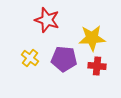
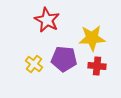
red star: rotated 10 degrees clockwise
yellow cross: moved 4 px right, 6 px down
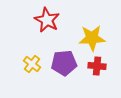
purple pentagon: moved 4 px down; rotated 10 degrees counterclockwise
yellow cross: moved 2 px left
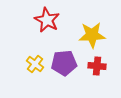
yellow star: moved 3 px up
yellow cross: moved 3 px right
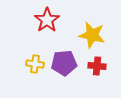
red star: rotated 10 degrees clockwise
yellow star: rotated 16 degrees clockwise
yellow cross: rotated 30 degrees counterclockwise
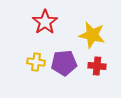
red star: moved 2 px left, 2 px down
yellow cross: moved 1 px right, 2 px up
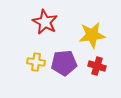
red star: rotated 10 degrees counterclockwise
yellow star: rotated 20 degrees counterclockwise
red cross: rotated 12 degrees clockwise
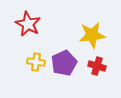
red star: moved 17 px left, 2 px down
purple pentagon: rotated 20 degrees counterclockwise
